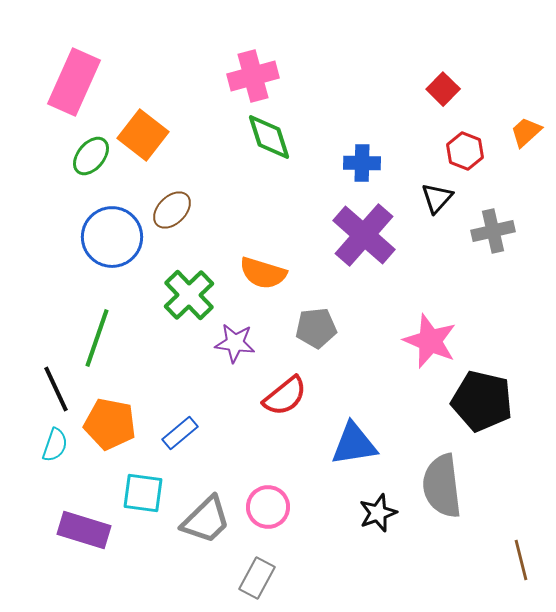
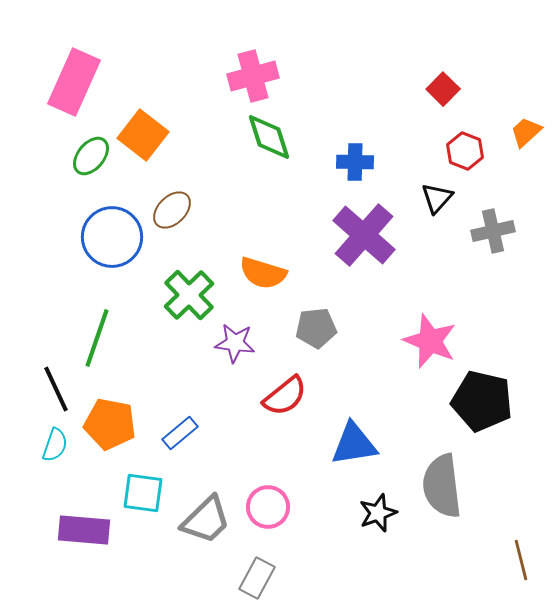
blue cross: moved 7 px left, 1 px up
purple rectangle: rotated 12 degrees counterclockwise
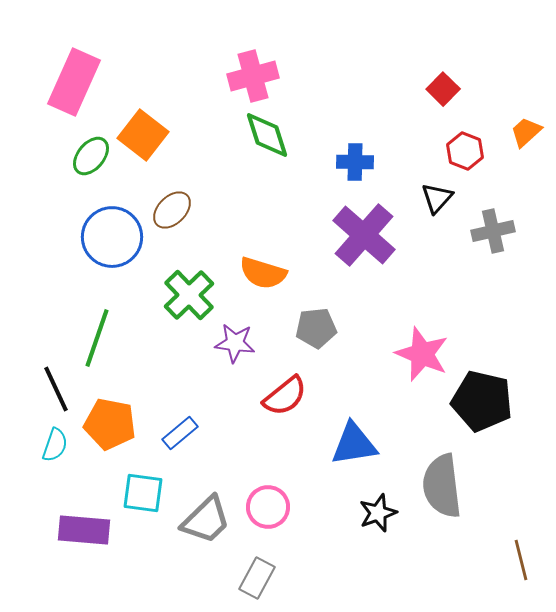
green diamond: moved 2 px left, 2 px up
pink star: moved 8 px left, 13 px down
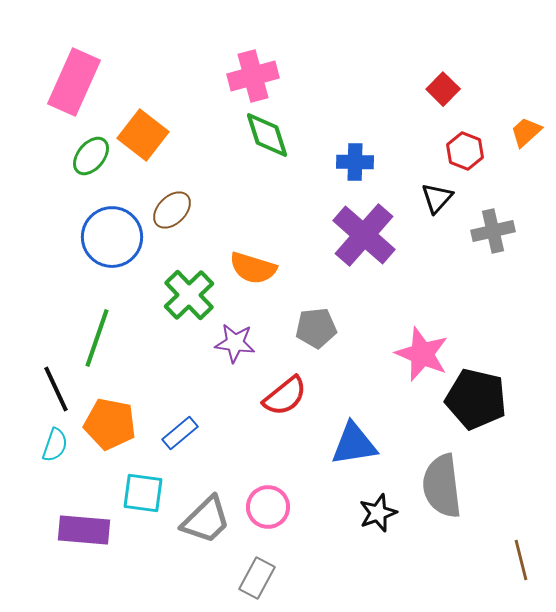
orange semicircle: moved 10 px left, 5 px up
black pentagon: moved 6 px left, 2 px up
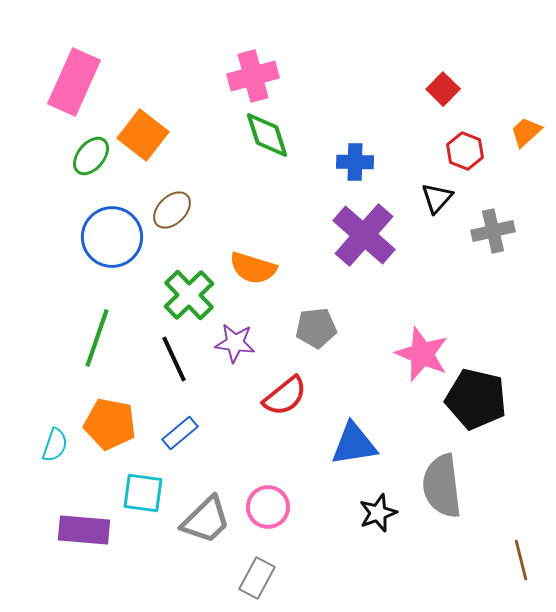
black line: moved 118 px right, 30 px up
